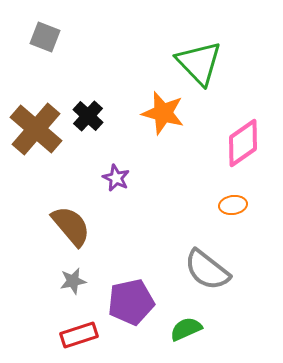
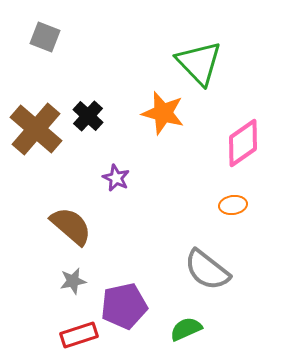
brown semicircle: rotated 9 degrees counterclockwise
purple pentagon: moved 7 px left, 4 px down
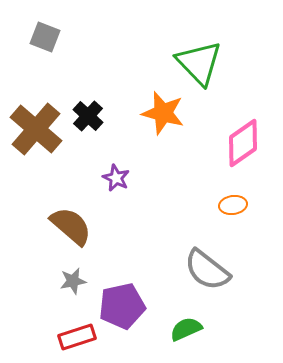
purple pentagon: moved 2 px left
red rectangle: moved 2 px left, 2 px down
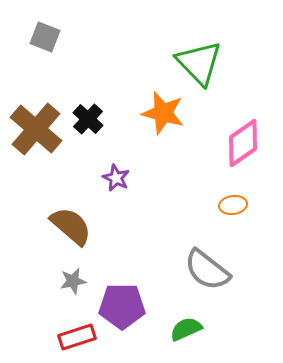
black cross: moved 3 px down
purple pentagon: rotated 12 degrees clockwise
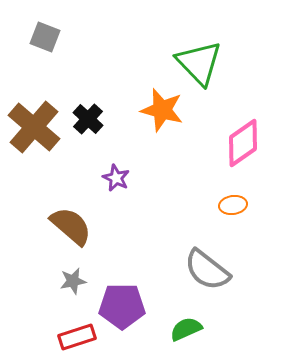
orange star: moved 1 px left, 3 px up
brown cross: moved 2 px left, 2 px up
